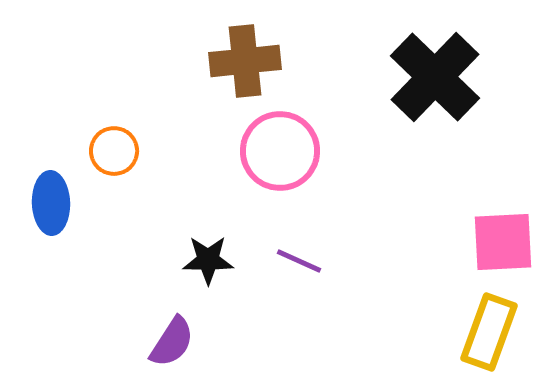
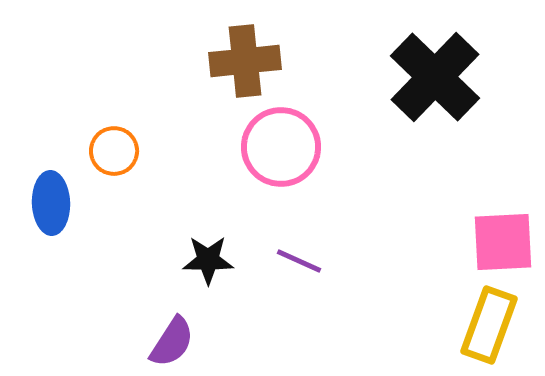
pink circle: moved 1 px right, 4 px up
yellow rectangle: moved 7 px up
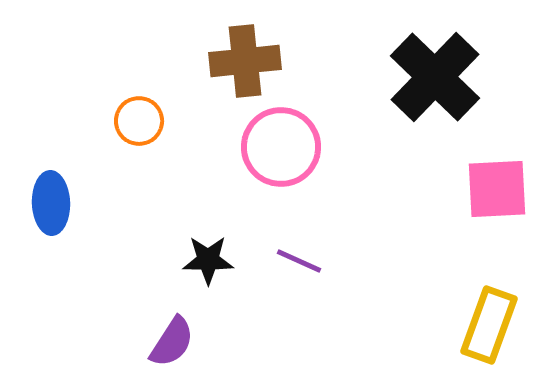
orange circle: moved 25 px right, 30 px up
pink square: moved 6 px left, 53 px up
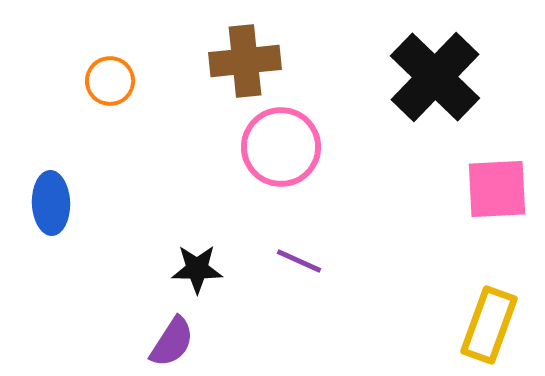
orange circle: moved 29 px left, 40 px up
black star: moved 11 px left, 9 px down
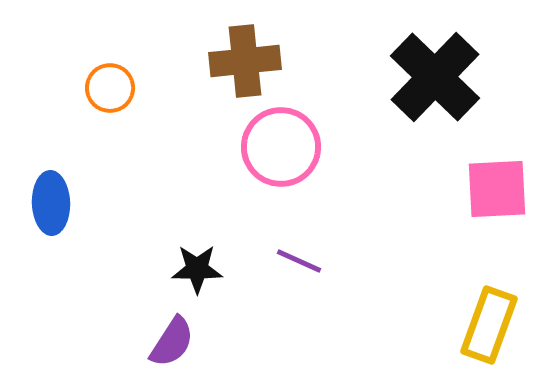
orange circle: moved 7 px down
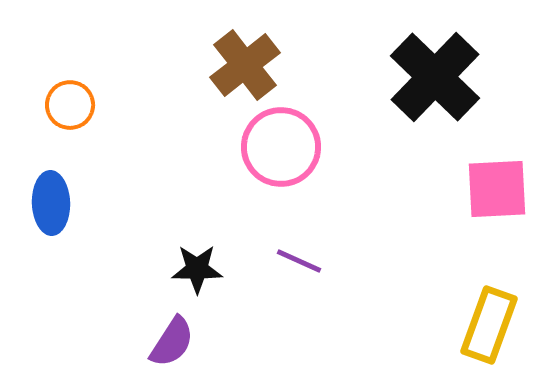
brown cross: moved 4 px down; rotated 32 degrees counterclockwise
orange circle: moved 40 px left, 17 px down
